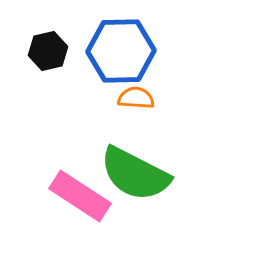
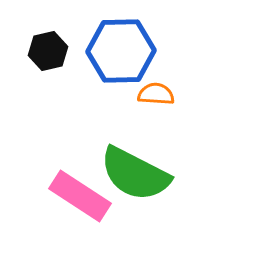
orange semicircle: moved 20 px right, 4 px up
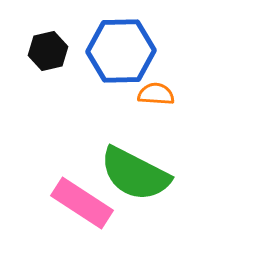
pink rectangle: moved 2 px right, 7 px down
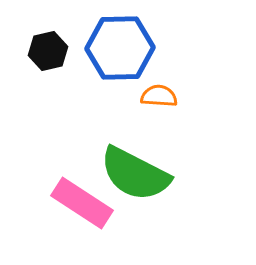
blue hexagon: moved 1 px left, 3 px up
orange semicircle: moved 3 px right, 2 px down
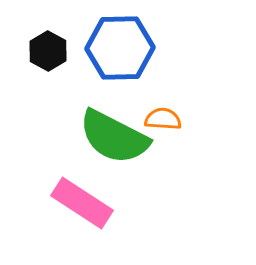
black hexagon: rotated 18 degrees counterclockwise
orange semicircle: moved 4 px right, 23 px down
green semicircle: moved 21 px left, 37 px up
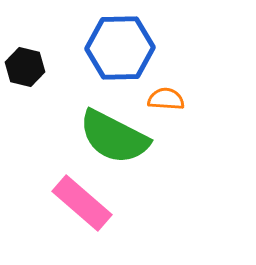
black hexagon: moved 23 px left, 16 px down; rotated 15 degrees counterclockwise
orange semicircle: moved 3 px right, 20 px up
pink rectangle: rotated 8 degrees clockwise
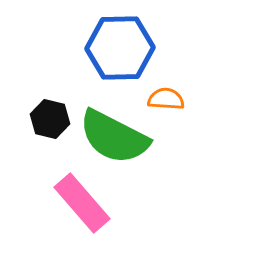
black hexagon: moved 25 px right, 52 px down
pink rectangle: rotated 8 degrees clockwise
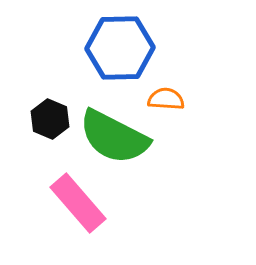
black hexagon: rotated 9 degrees clockwise
pink rectangle: moved 4 px left
